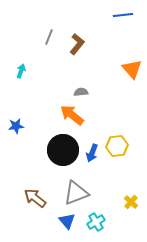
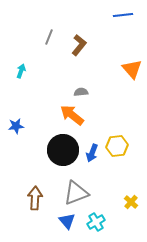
brown L-shape: moved 2 px right, 1 px down
brown arrow: rotated 55 degrees clockwise
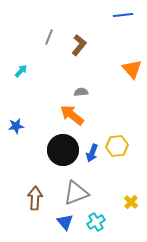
cyan arrow: rotated 24 degrees clockwise
blue triangle: moved 2 px left, 1 px down
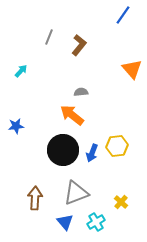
blue line: rotated 48 degrees counterclockwise
yellow cross: moved 10 px left
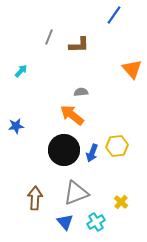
blue line: moved 9 px left
brown L-shape: rotated 50 degrees clockwise
black circle: moved 1 px right
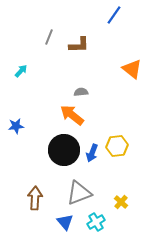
orange triangle: rotated 10 degrees counterclockwise
gray triangle: moved 3 px right
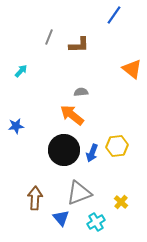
blue triangle: moved 4 px left, 4 px up
